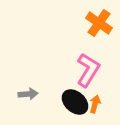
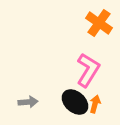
gray arrow: moved 8 px down
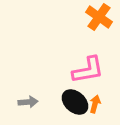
orange cross: moved 6 px up
pink L-shape: rotated 48 degrees clockwise
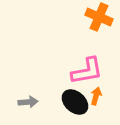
orange cross: rotated 12 degrees counterclockwise
pink L-shape: moved 1 px left, 1 px down
orange arrow: moved 1 px right, 8 px up
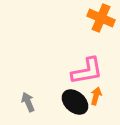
orange cross: moved 2 px right, 1 px down
gray arrow: rotated 108 degrees counterclockwise
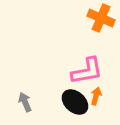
gray arrow: moved 3 px left
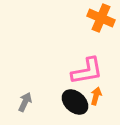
gray arrow: rotated 48 degrees clockwise
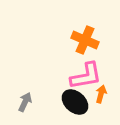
orange cross: moved 16 px left, 22 px down
pink L-shape: moved 1 px left, 5 px down
orange arrow: moved 5 px right, 2 px up
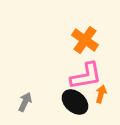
orange cross: rotated 12 degrees clockwise
